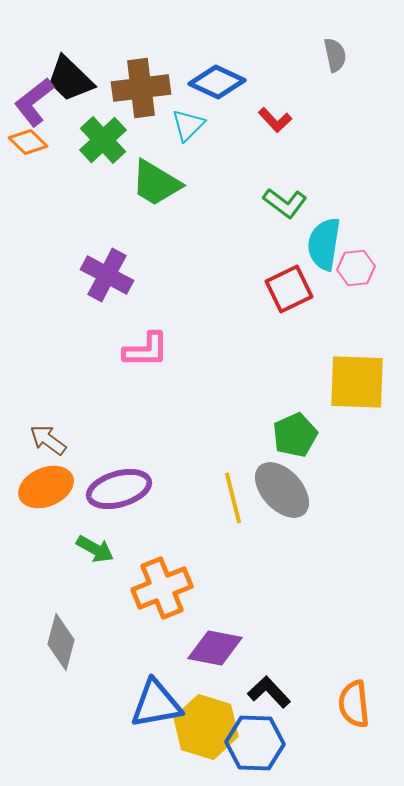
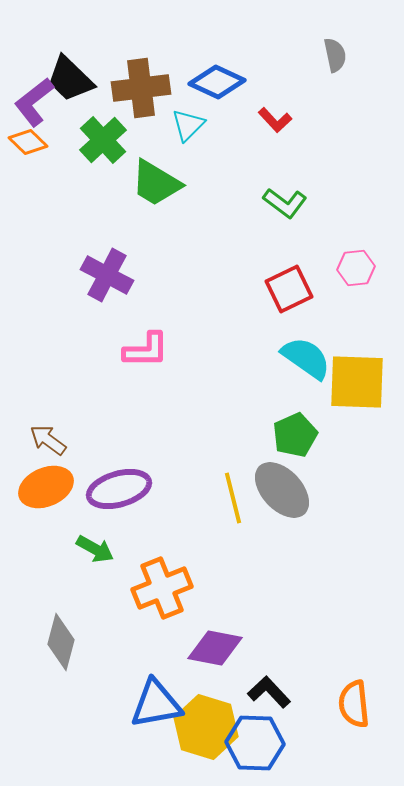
cyan semicircle: moved 18 px left, 114 px down; rotated 116 degrees clockwise
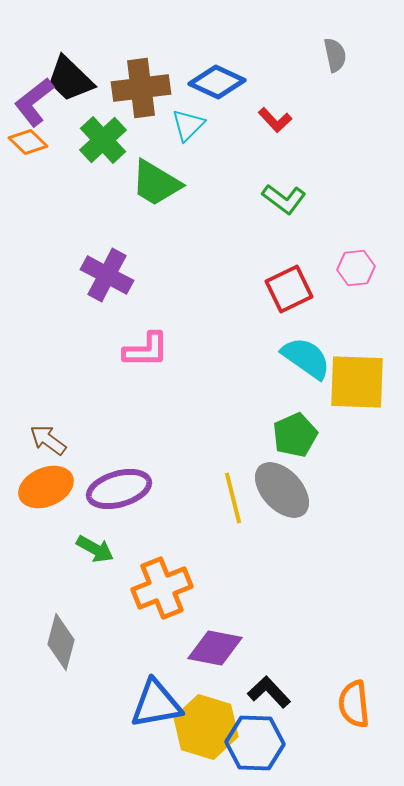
green L-shape: moved 1 px left, 4 px up
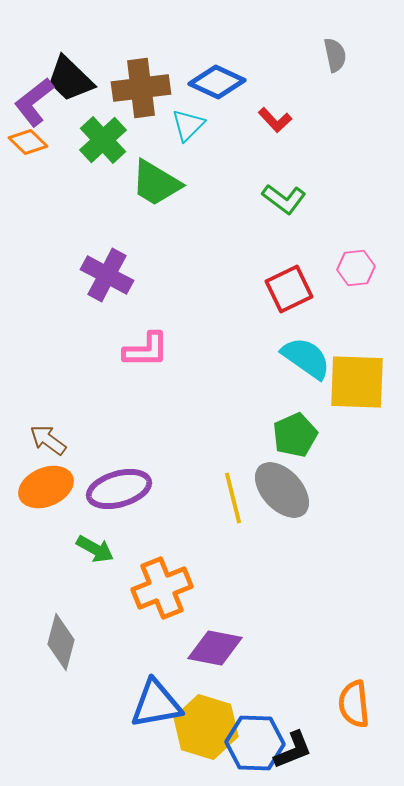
black L-shape: moved 24 px right, 58 px down; rotated 111 degrees clockwise
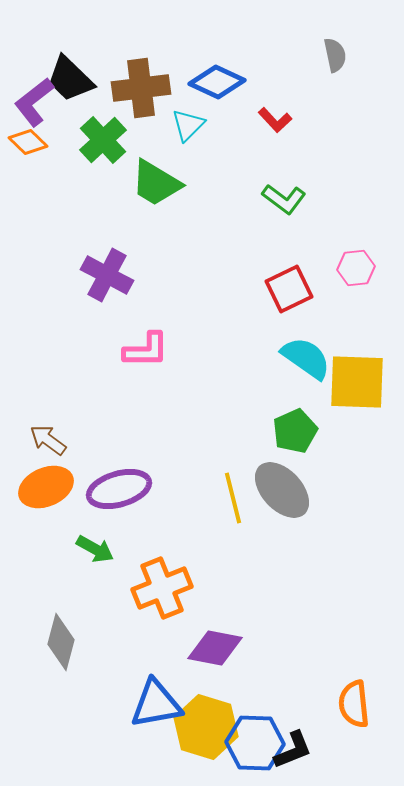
green pentagon: moved 4 px up
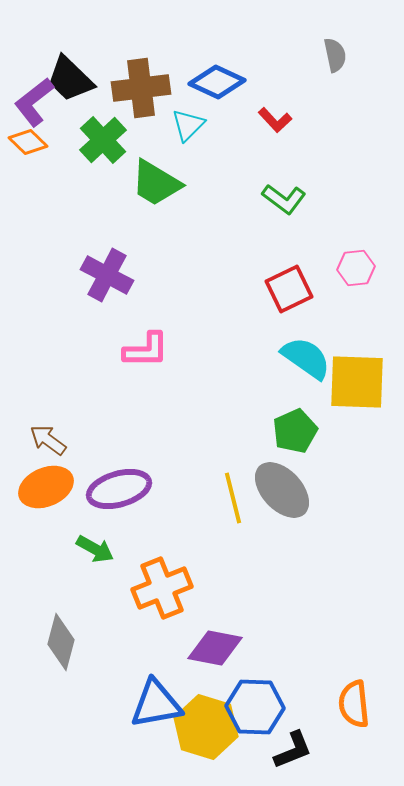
blue hexagon: moved 36 px up
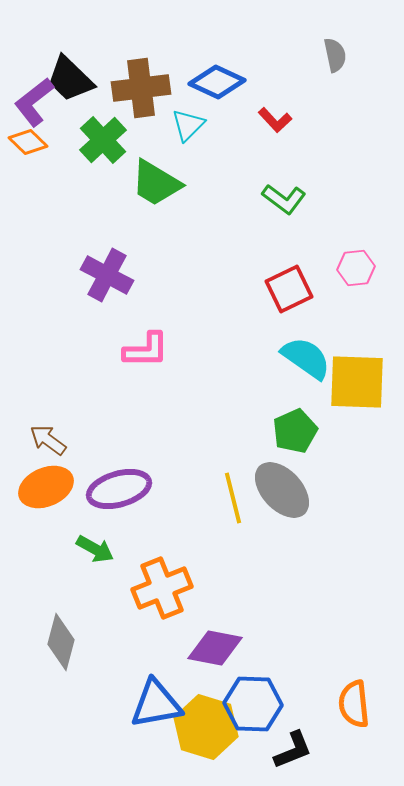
blue hexagon: moved 2 px left, 3 px up
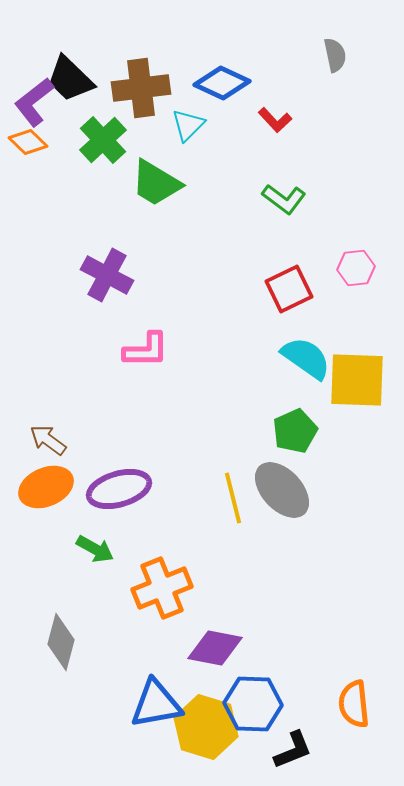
blue diamond: moved 5 px right, 1 px down
yellow square: moved 2 px up
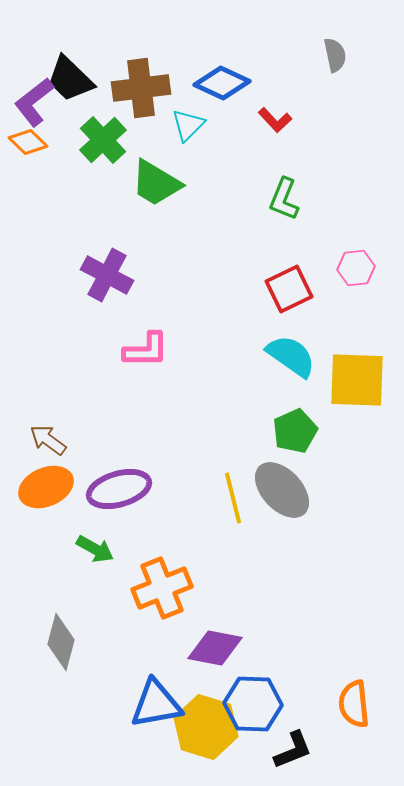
green L-shape: rotated 75 degrees clockwise
cyan semicircle: moved 15 px left, 2 px up
